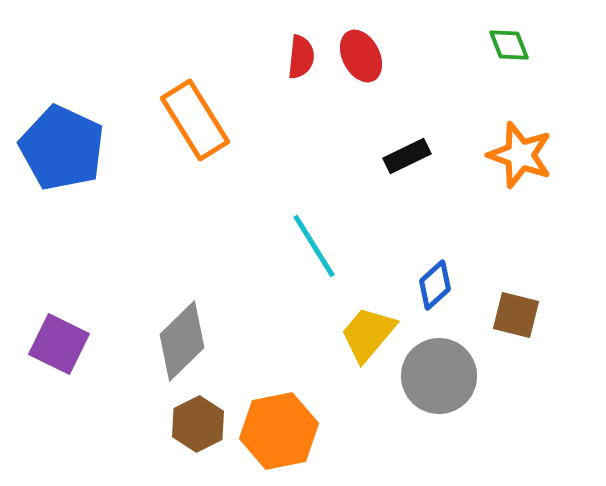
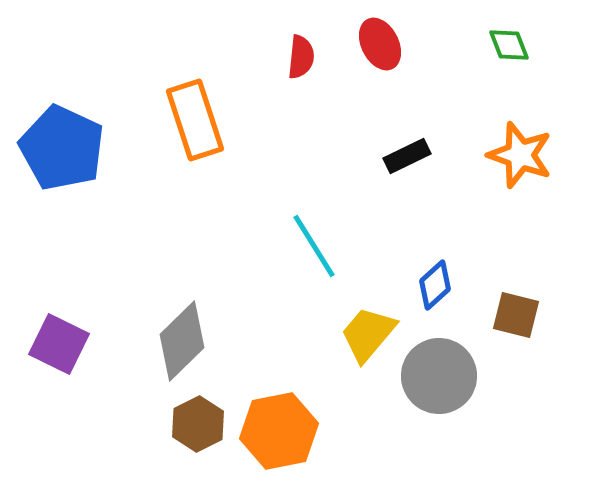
red ellipse: moved 19 px right, 12 px up
orange rectangle: rotated 14 degrees clockwise
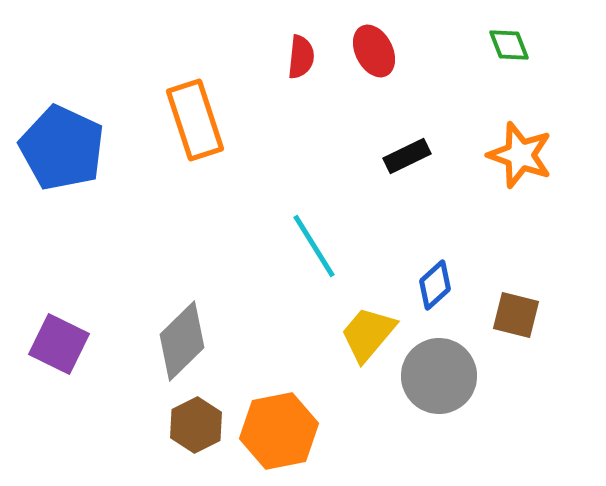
red ellipse: moved 6 px left, 7 px down
brown hexagon: moved 2 px left, 1 px down
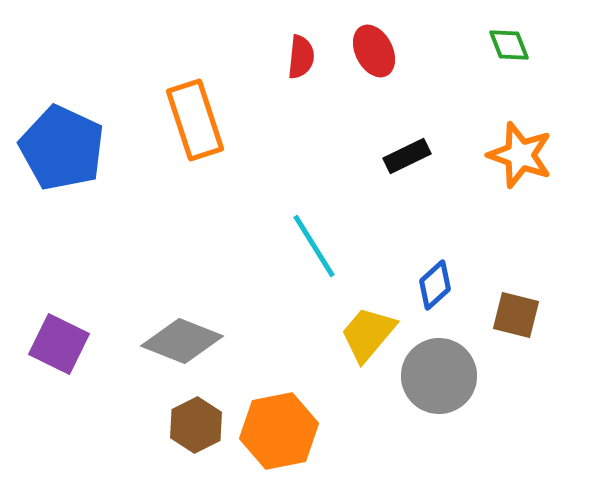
gray diamond: rotated 66 degrees clockwise
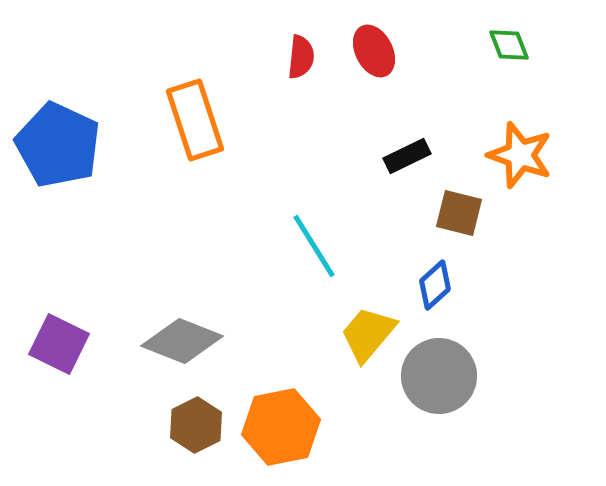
blue pentagon: moved 4 px left, 3 px up
brown square: moved 57 px left, 102 px up
orange hexagon: moved 2 px right, 4 px up
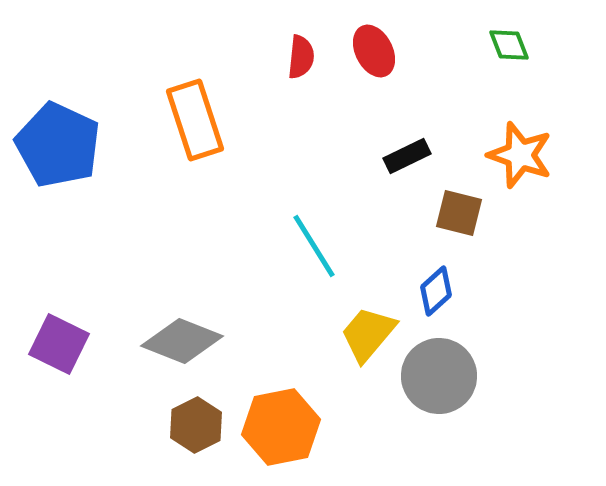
blue diamond: moved 1 px right, 6 px down
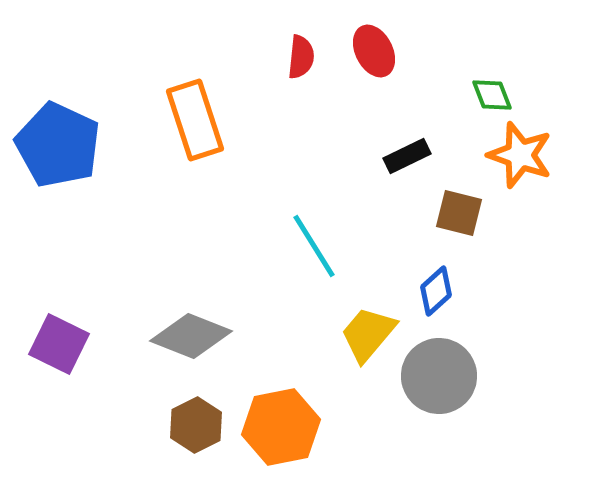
green diamond: moved 17 px left, 50 px down
gray diamond: moved 9 px right, 5 px up
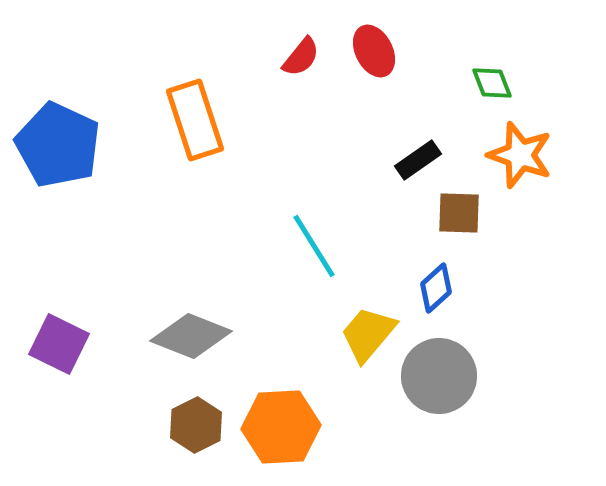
red semicircle: rotated 33 degrees clockwise
green diamond: moved 12 px up
black rectangle: moved 11 px right, 4 px down; rotated 9 degrees counterclockwise
brown square: rotated 12 degrees counterclockwise
blue diamond: moved 3 px up
orange hexagon: rotated 8 degrees clockwise
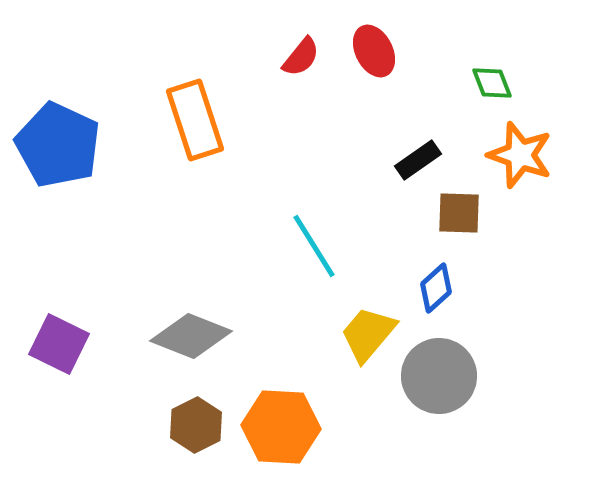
orange hexagon: rotated 6 degrees clockwise
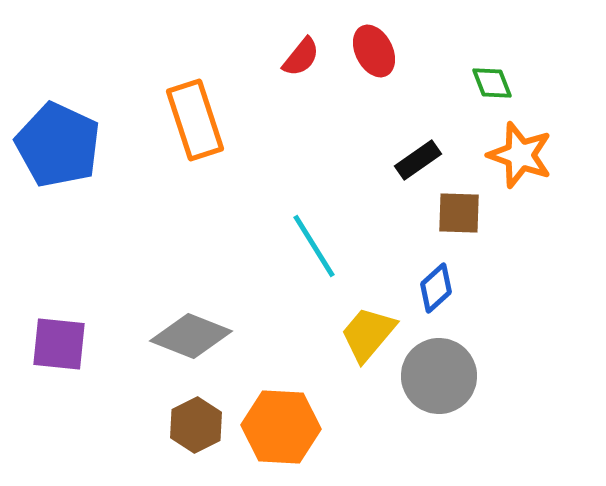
purple square: rotated 20 degrees counterclockwise
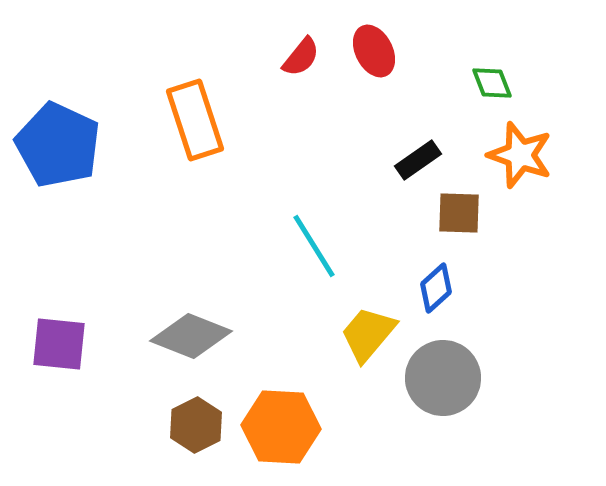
gray circle: moved 4 px right, 2 px down
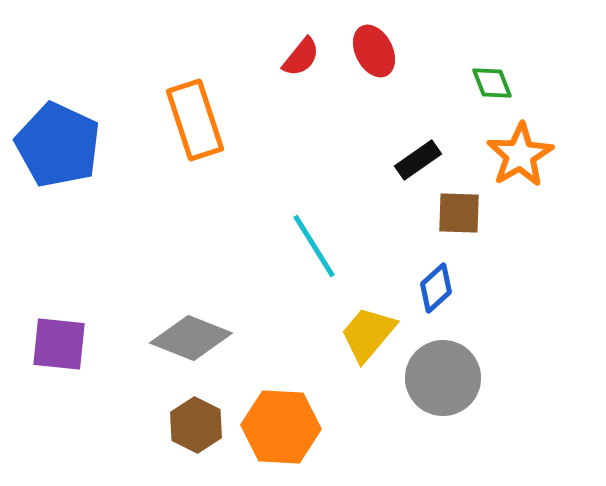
orange star: rotated 22 degrees clockwise
gray diamond: moved 2 px down
brown hexagon: rotated 6 degrees counterclockwise
